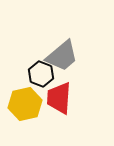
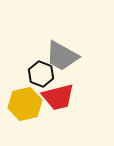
gray trapezoid: rotated 69 degrees clockwise
red trapezoid: moved 1 px left, 1 px up; rotated 108 degrees counterclockwise
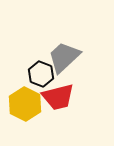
gray trapezoid: moved 2 px right, 1 px down; rotated 108 degrees clockwise
yellow hexagon: rotated 20 degrees counterclockwise
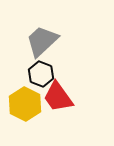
gray trapezoid: moved 22 px left, 16 px up
red trapezoid: rotated 68 degrees clockwise
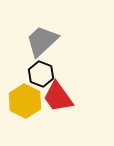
yellow hexagon: moved 3 px up
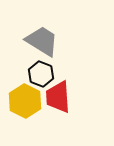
gray trapezoid: rotated 75 degrees clockwise
red trapezoid: rotated 32 degrees clockwise
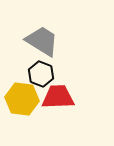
red trapezoid: rotated 92 degrees clockwise
yellow hexagon: moved 3 px left, 2 px up; rotated 20 degrees counterclockwise
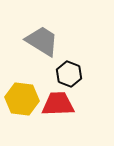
black hexagon: moved 28 px right
red trapezoid: moved 7 px down
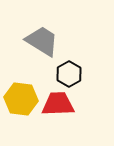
black hexagon: rotated 10 degrees clockwise
yellow hexagon: moved 1 px left
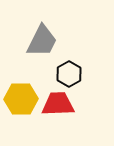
gray trapezoid: rotated 84 degrees clockwise
yellow hexagon: rotated 8 degrees counterclockwise
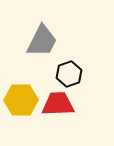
black hexagon: rotated 10 degrees clockwise
yellow hexagon: moved 1 px down
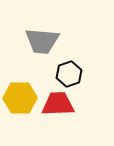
gray trapezoid: rotated 69 degrees clockwise
yellow hexagon: moved 1 px left, 2 px up
